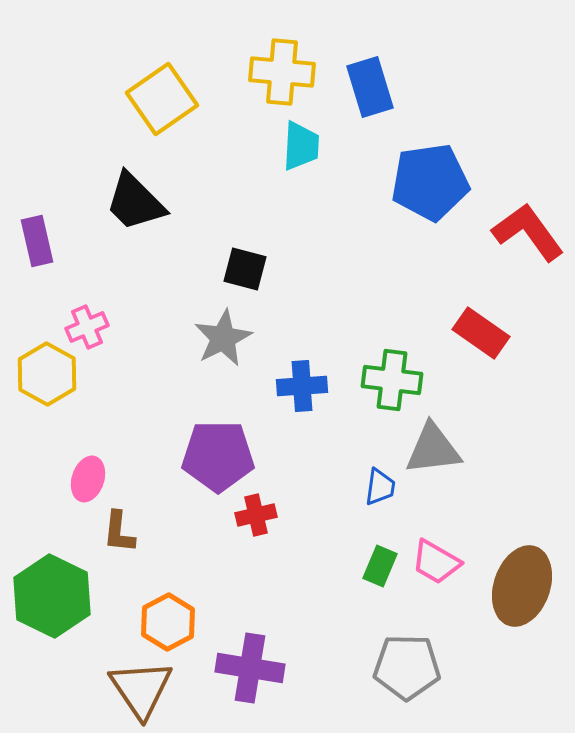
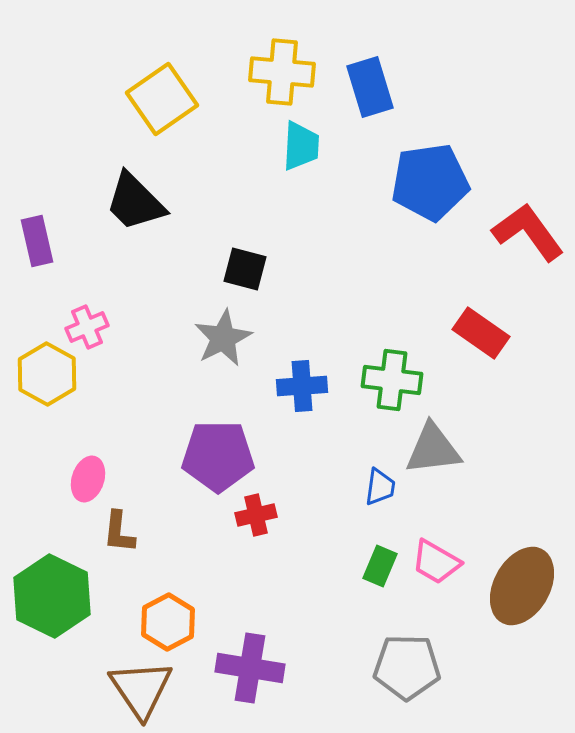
brown ellipse: rotated 10 degrees clockwise
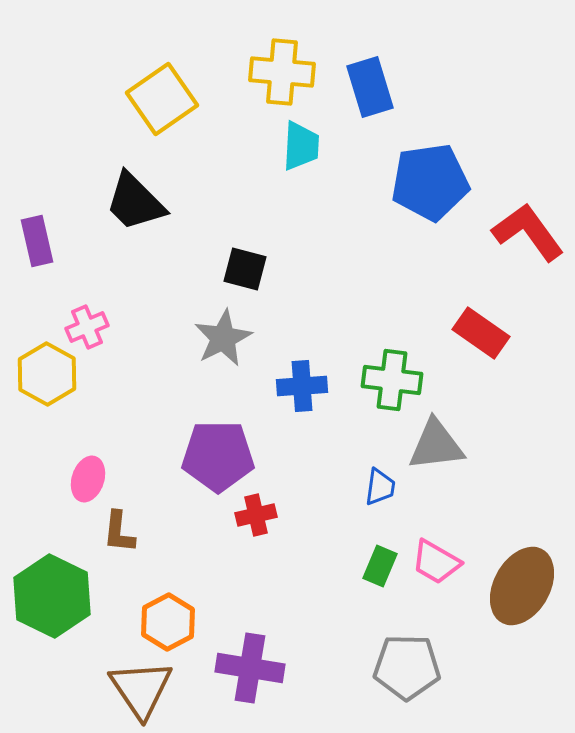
gray triangle: moved 3 px right, 4 px up
